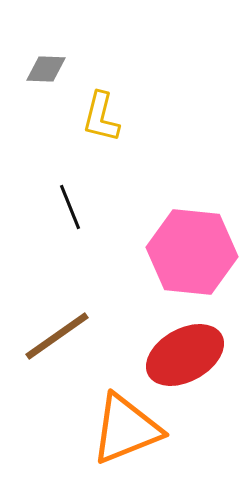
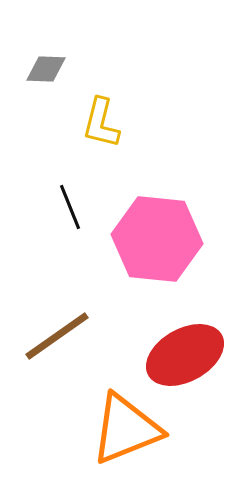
yellow L-shape: moved 6 px down
pink hexagon: moved 35 px left, 13 px up
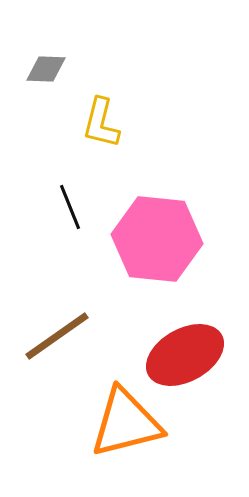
orange triangle: moved 6 px up; rotated 8 degrees clockwise
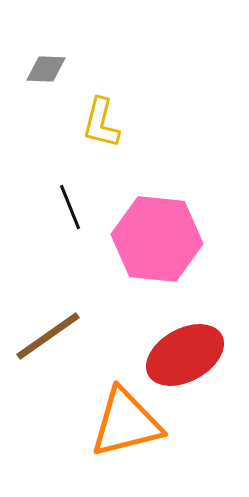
brown line: moved 9 px left
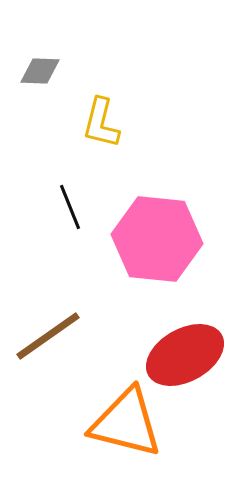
gray diamond: moved 6 px left, 2 px down
orange triangle: rotated 28 degrees clockwise
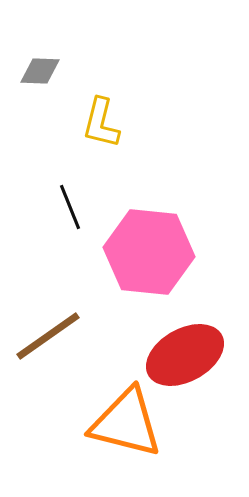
pink hexagon: moved 8 px left, 13 px down
